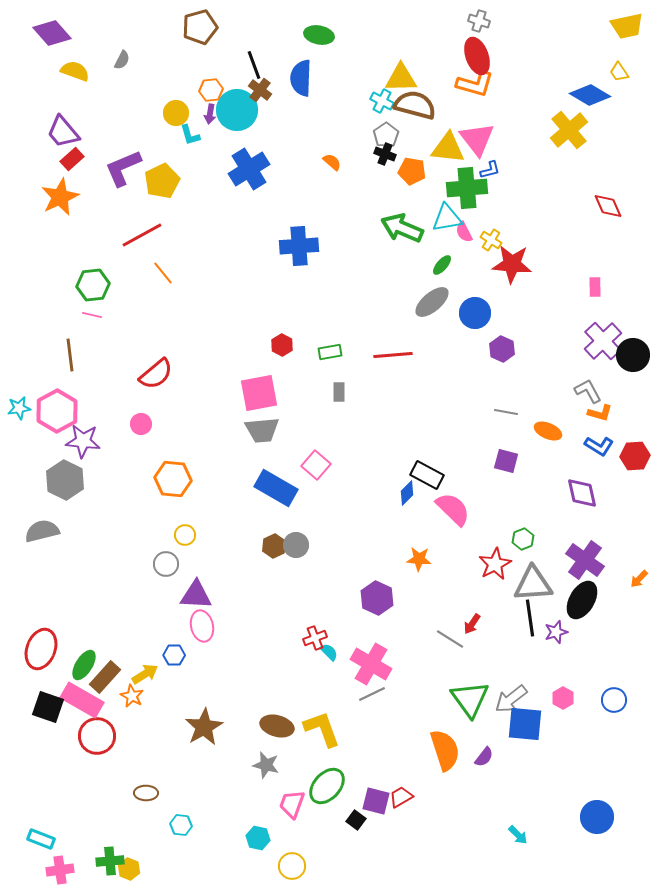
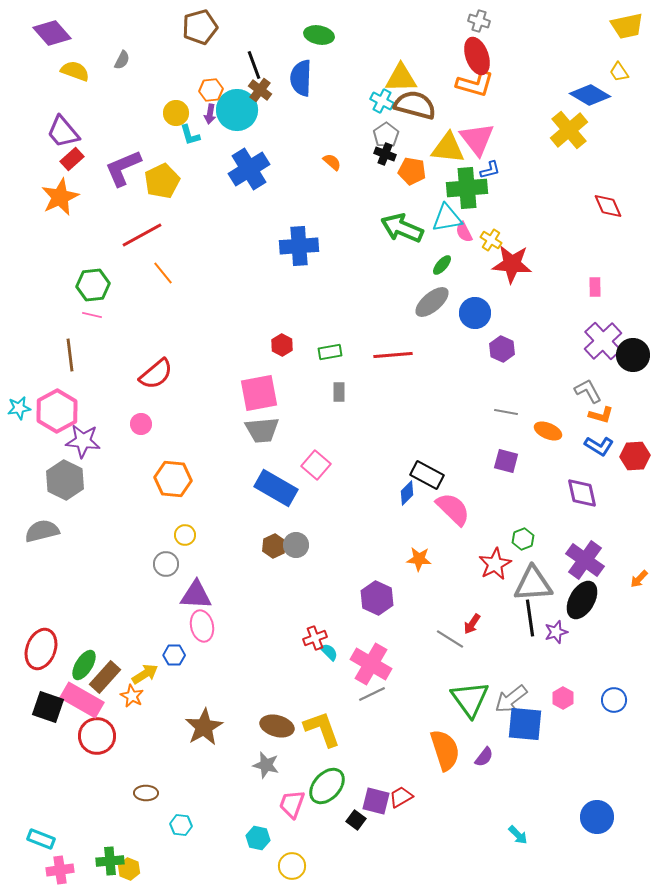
orange L-shape at (600, 413): moved 1 px right, 2 px down
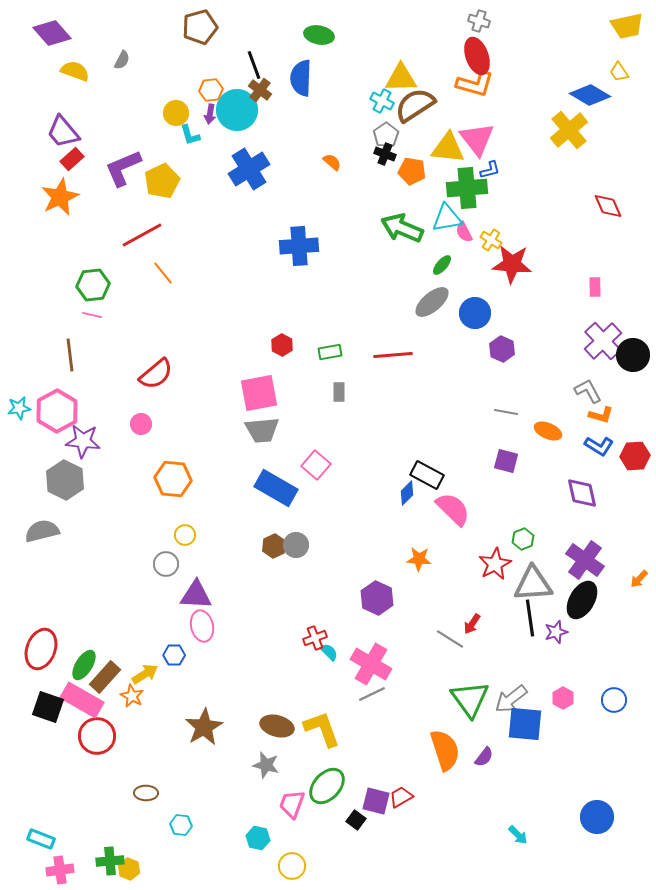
brown semicircle at (415, 105): rotated 48 degrees counterclockwise
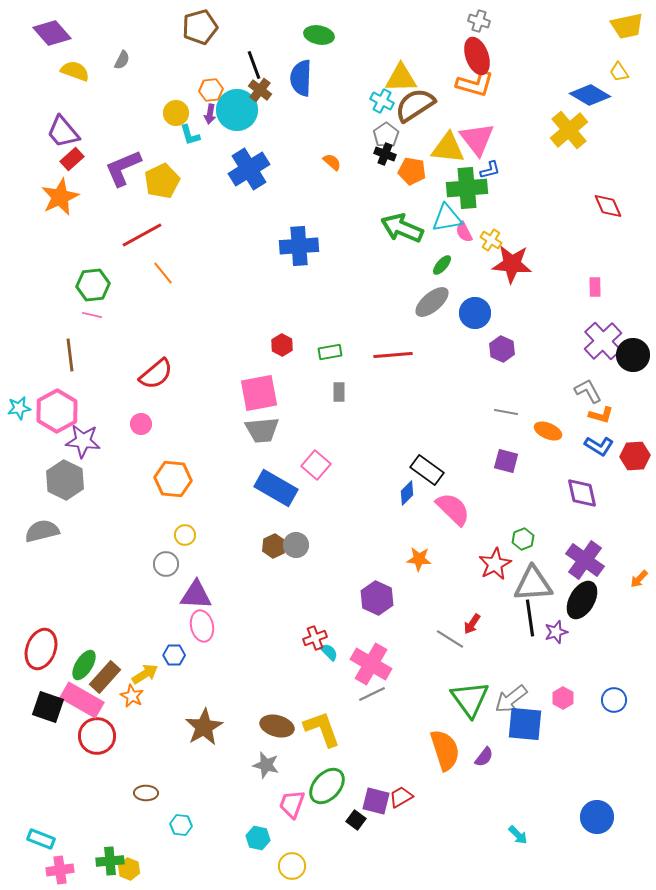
black rectangle at (427, 475): moved 5 px up; rotated 8 degrees clockwise
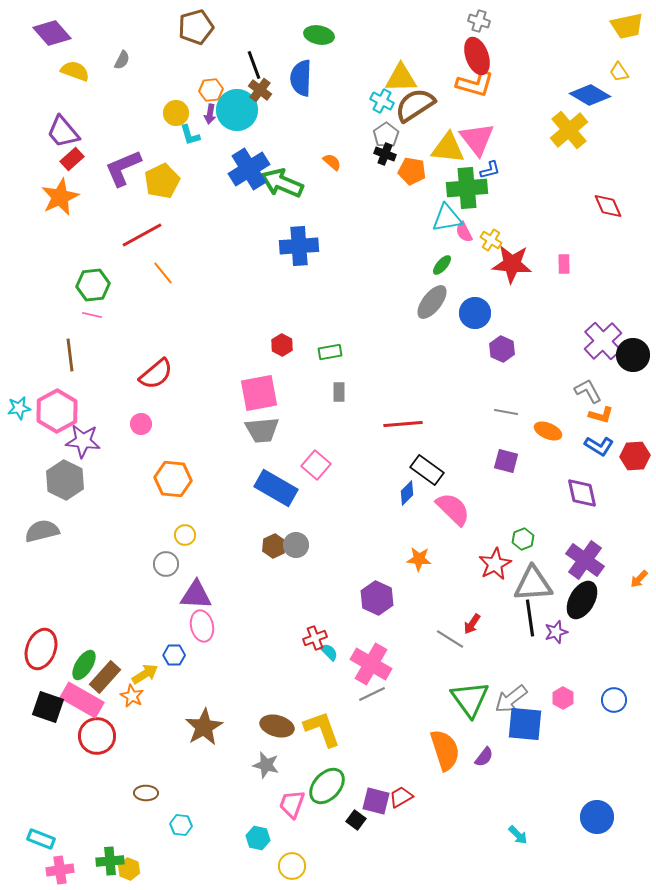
brown pentagon at (200, 27): moved 4 px left
green arrow at (402, 228): moved 120 px left, 45 px up
pink rectangle at (595, 287): moved 31 px left, 23 px up
gray ellipse at (432, 302): rotated 12 degrees counterclockwise
red line at (393, 355): moved 10 px right, 69 px down
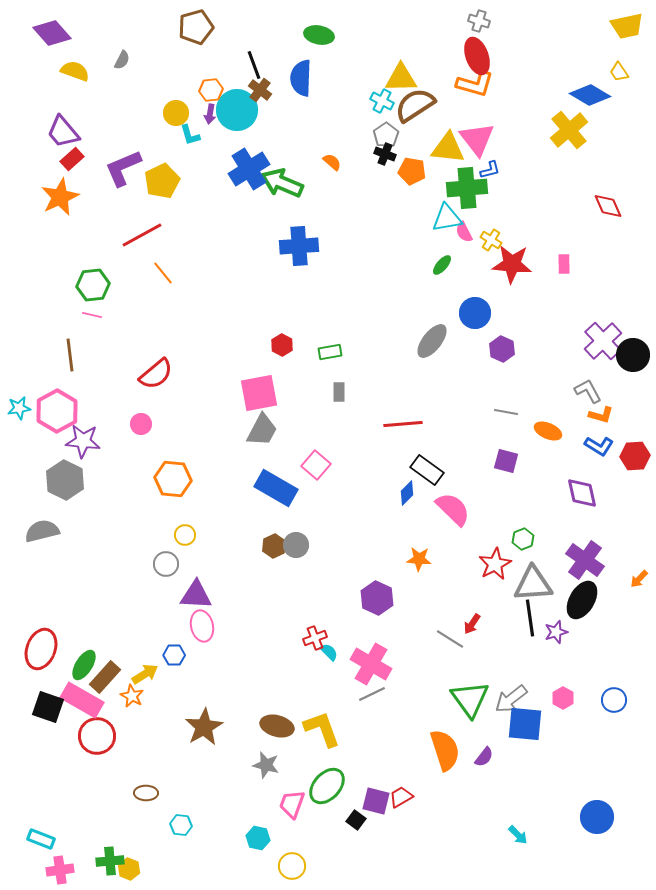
gray ellipse at (432, 302): moved 39 px down
gray trapezoid at (262, 430): rotated 57 degrees counterclockwise
